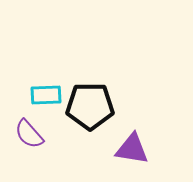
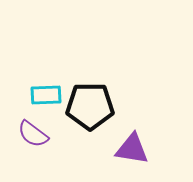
purple semicircle: moved 4 px right; rotated 12 degrees counterclockwise
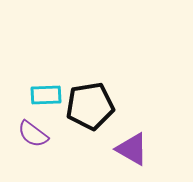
black pentagon: rotated 9 degrees counterclockwise
purple triangle: rotated 21 degrees clockwise
